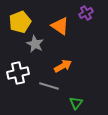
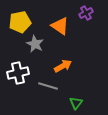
yellow pentagon: rotated 10 degrees clockwise
gray line: moved 1 px left
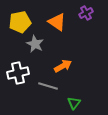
orange triangle: moved 3 px left, 4 px up
green triangle: moved 2 px left
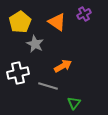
purple cross: moved 2 px left, 1 px down
yellow pentagon: rotated 20 degrees counterclockwise
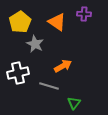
purple cross: rotated 32 degrees clockwise
gray line: moved 1 px right
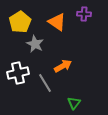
gray line: moved 4 px left, 3 px up; rotated 42 degrees clockwise
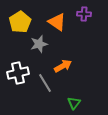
gray star: moved 4 px right; rotated 30 degrees clockwise
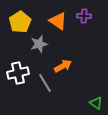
purple cross: moved 2 px down
orange triangle: moved 1 px right, 1 px up
green triangle: moved 22 px right; rotated 32 degrees counterclockwise
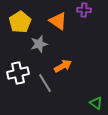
purple cross: moved 6 px up
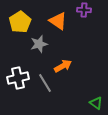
white cross: moved 5 px down
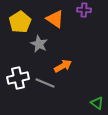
orange triangle: moved 3 px left, 2 px up
gray star: rotated 30 degrees counterclockwise
gray line: rotated 36 degrees counterclockwise
green triangle: moved 1 px right
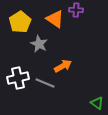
purple cross: moved 8 px left
